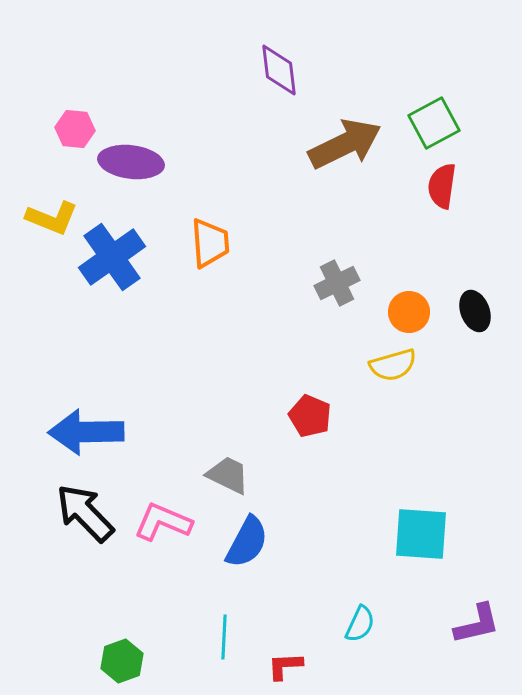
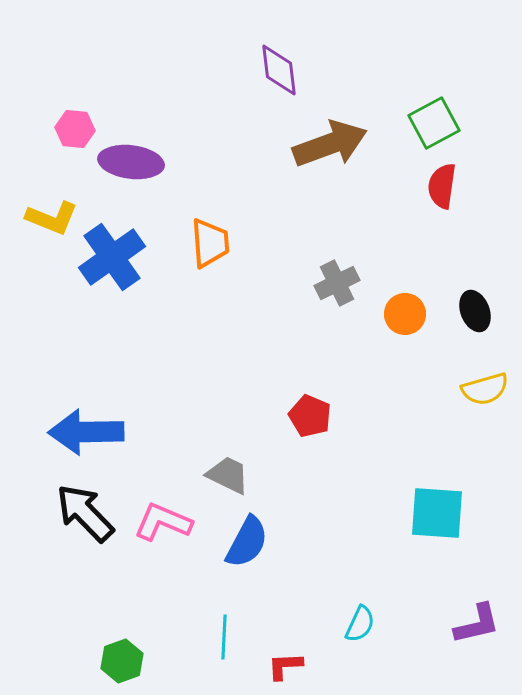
brown arrow: moved 15 px left; rotated 6 degrees clockwise
orange circle: moved 4 px left, 2 px down
yellow semicircle: moved 92 px right, 24 px down
cyan square: moved 16 px right, 21 px up
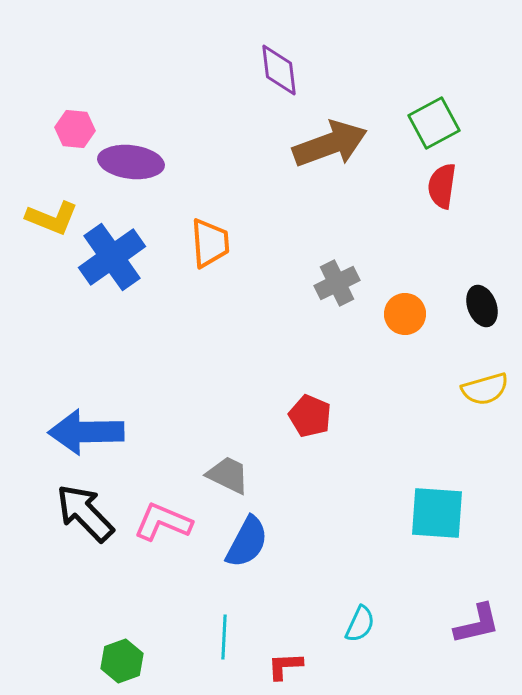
black ellipse: moved 7 px right, 5 px up
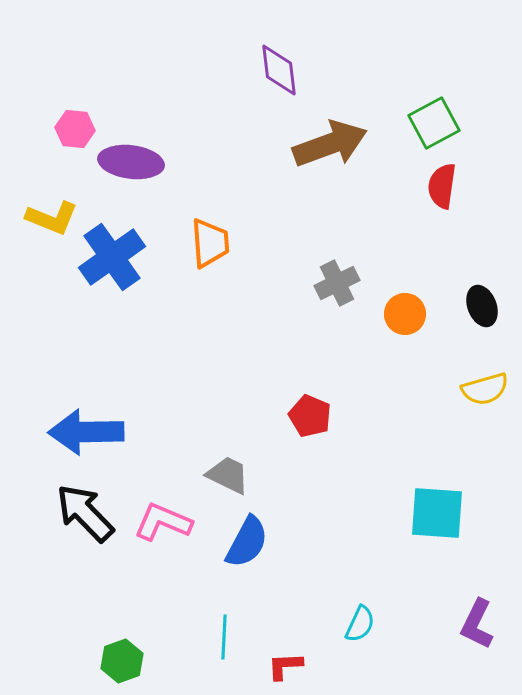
purple L-shape: rotated 129 degrees clockwise
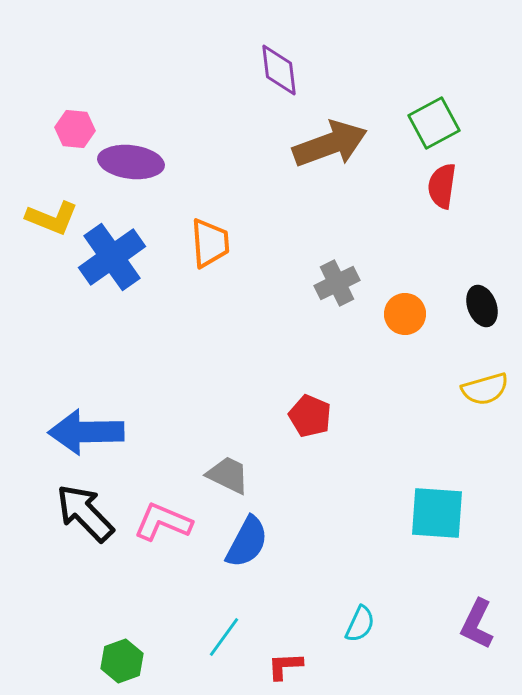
cyan line: rotated 33 degrees clockwise
